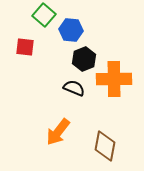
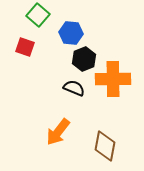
green square: moved 6 px left
blue hexagon: moved 3 px down
red square: rotated 12 degrees clockwise
orange cross: moved 1 px left
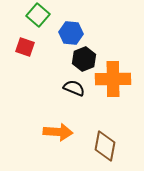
orange arrow: rotated 124 degrees counterclockwise
